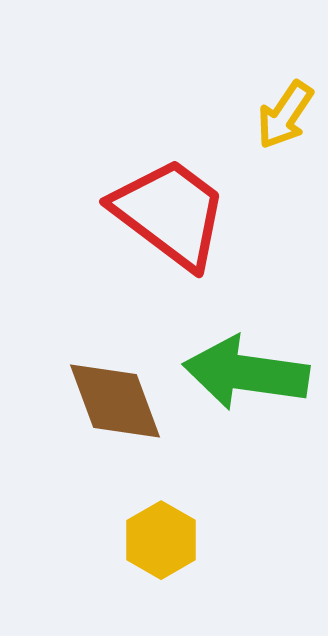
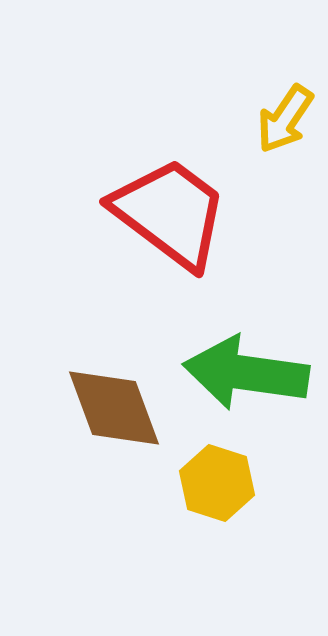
yellow arrow: moved 4 px down
brown diamond: moved 1 px left, 7 px down
yellow hexagon: moved 56 px right, 57 px up; rotated 12 degrees counterclockwise
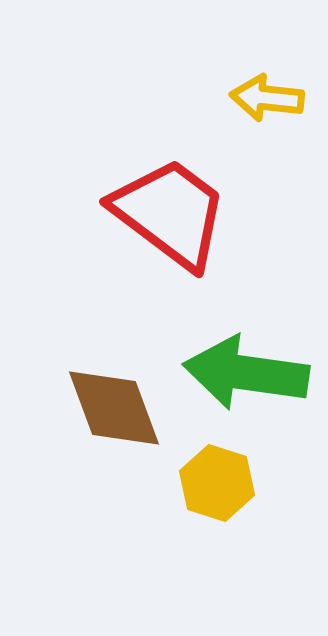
yellow arrow: moved 18 px left, 21 px up; rotated 62 degrees clockwise
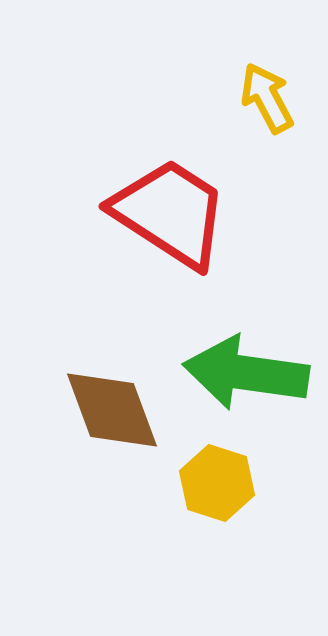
yellow arrow: rotated 56 degrees clockwise
red trapezoid: rotated 4 degrees counterclockwise
brown diamond: moved 2 px left, 2 px down
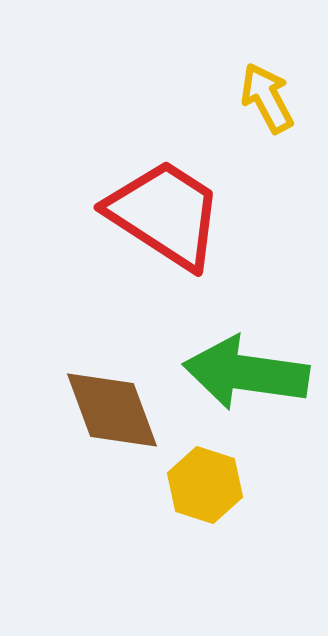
red trapezoid: moved 5 px left, 1 px down
yellow hexagon: moved 12 px left, 2 px down
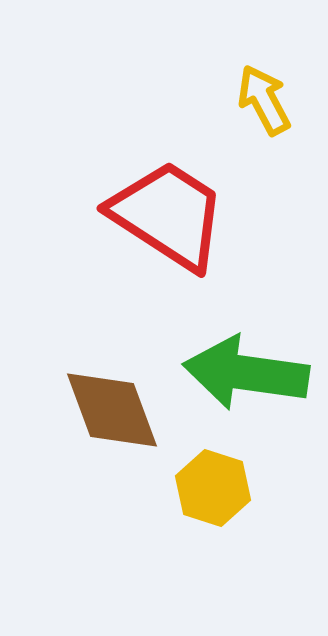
yellow arrow: moved 3 px left, 2 px down
red trapezoid: moved 3 px right, 1 px down
yellow hexagon: moved 8 px right, 3 px down
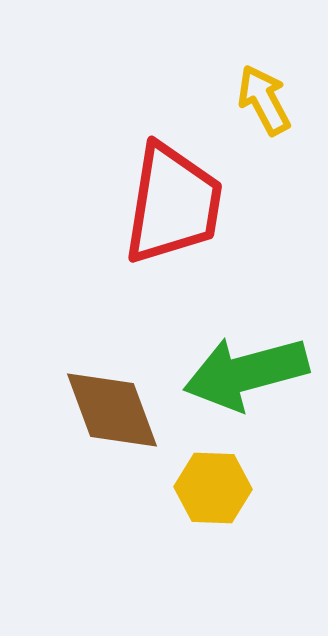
red trapezoid: moved 5 px right, 11 px up; rotated 66 degrees clockwise
green arrow: rotated 23 degrees counterclockwise
yellow hexagon: rotated 16 degrees counterclockwise
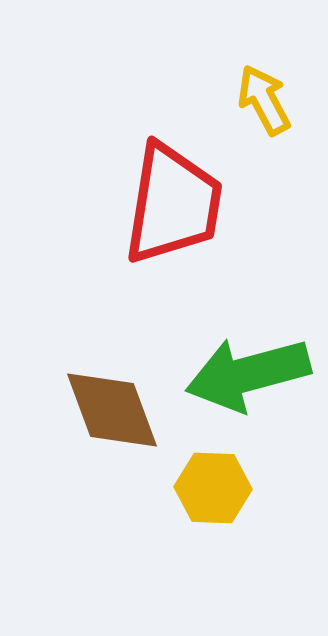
green arrow: moved 2 px right, 1 px down
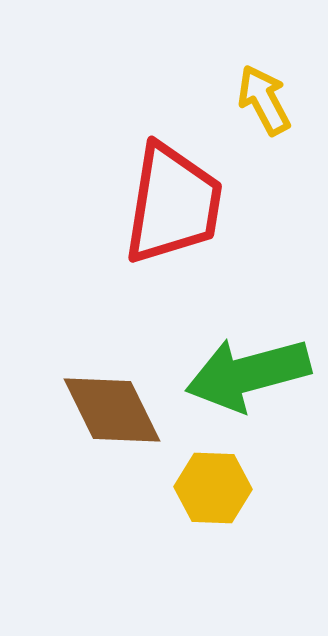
brown diamond: rotated 6 degrees counterclockwise
